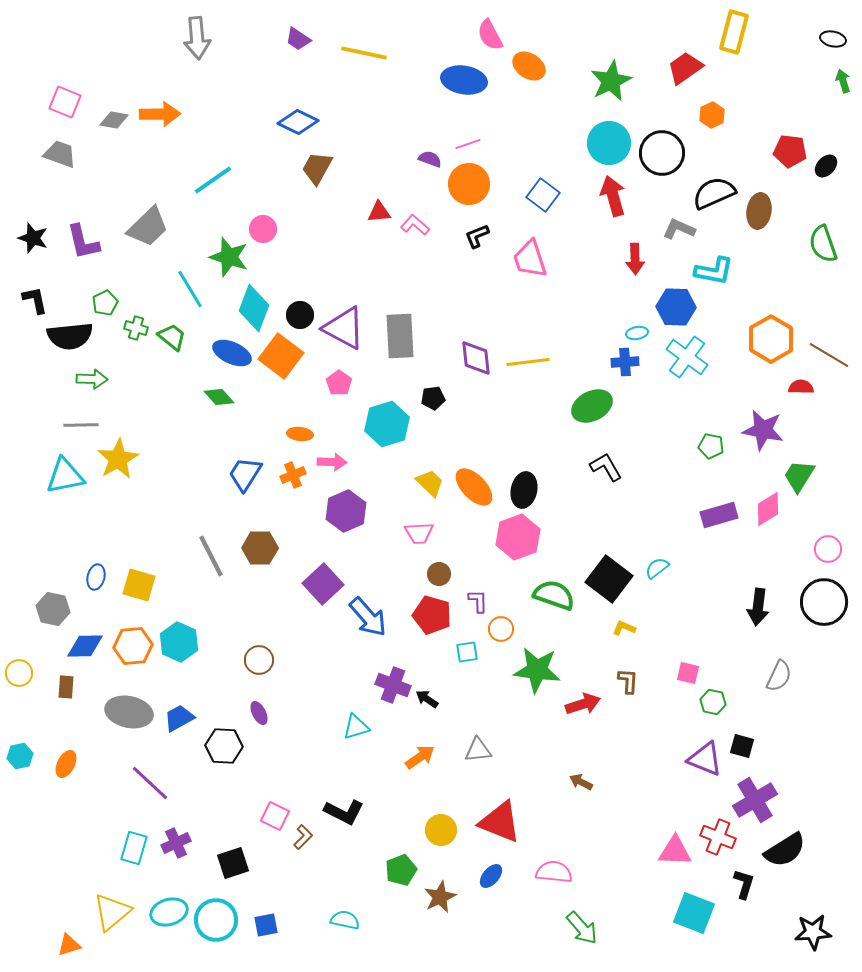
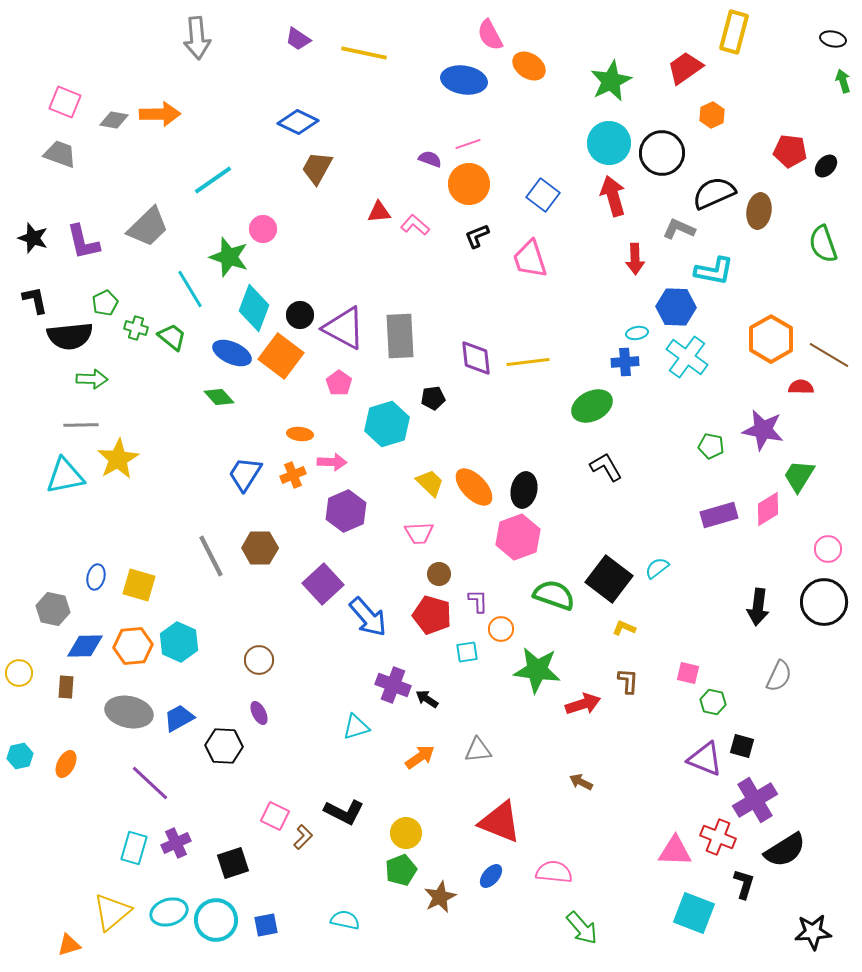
yellow circle at (441, 830): moved 35 px left, 3 px down
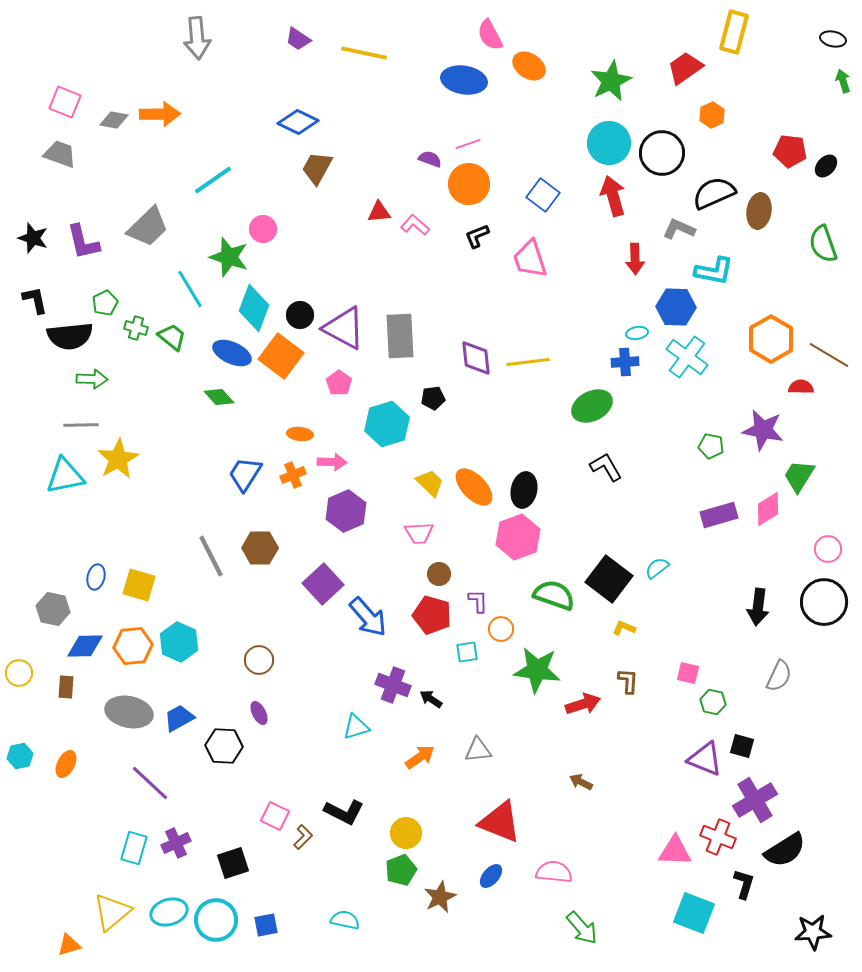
black arrow at (427, 699): moved 4 px right
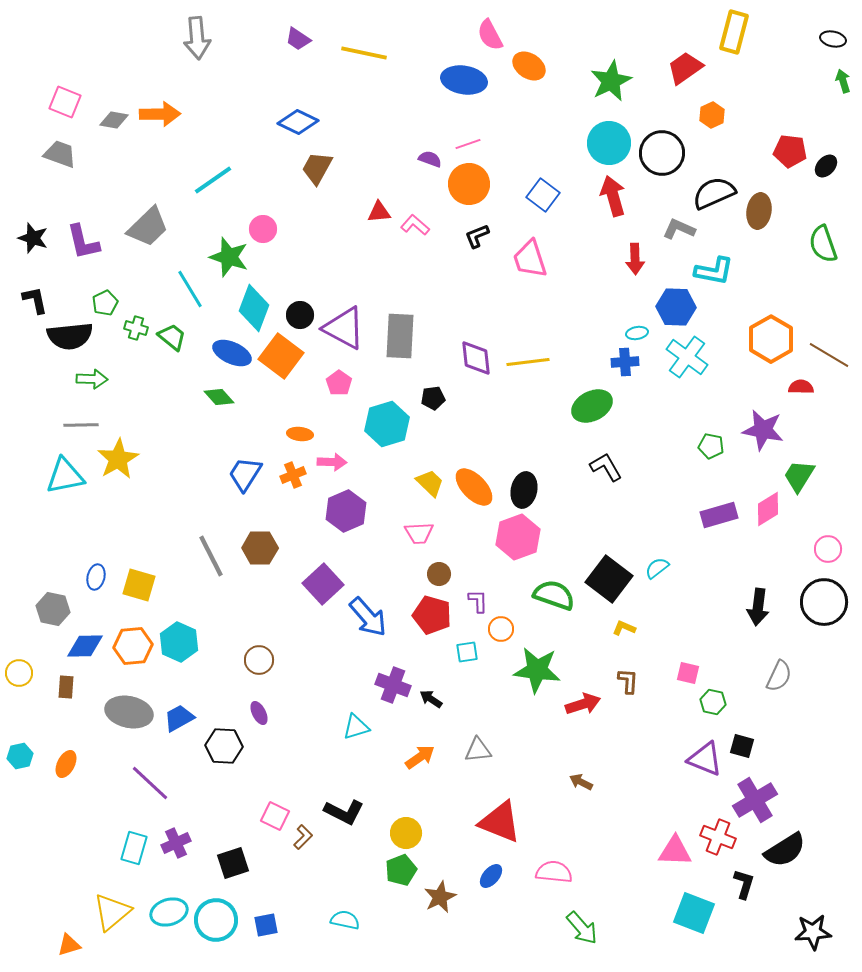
gray rectangle at (400, 336): rotated 6 degrees clockwise
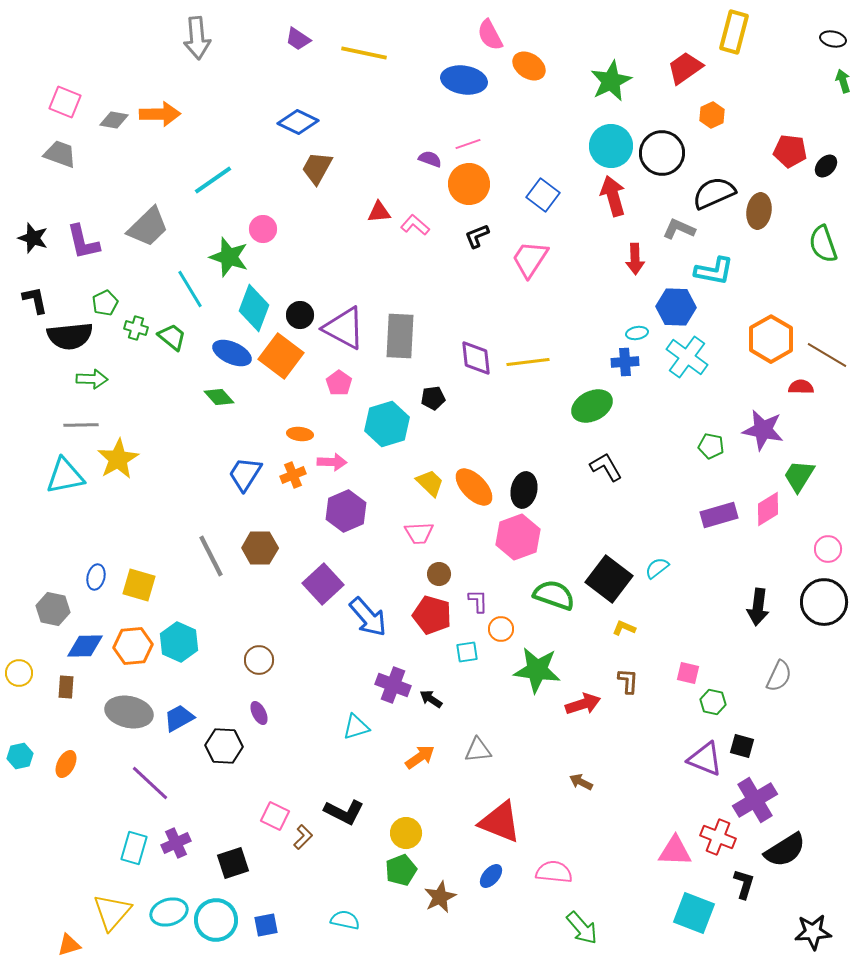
cyan circle at (609, 143): moved 2 px right, 3 px down
pink trapezoid at (530, 259): rotated 51 degrees clockwise
brown line at (829, 355): moved 2 px left
yellow triangle at (112, 912): rotated 9 degrees counterclockwise
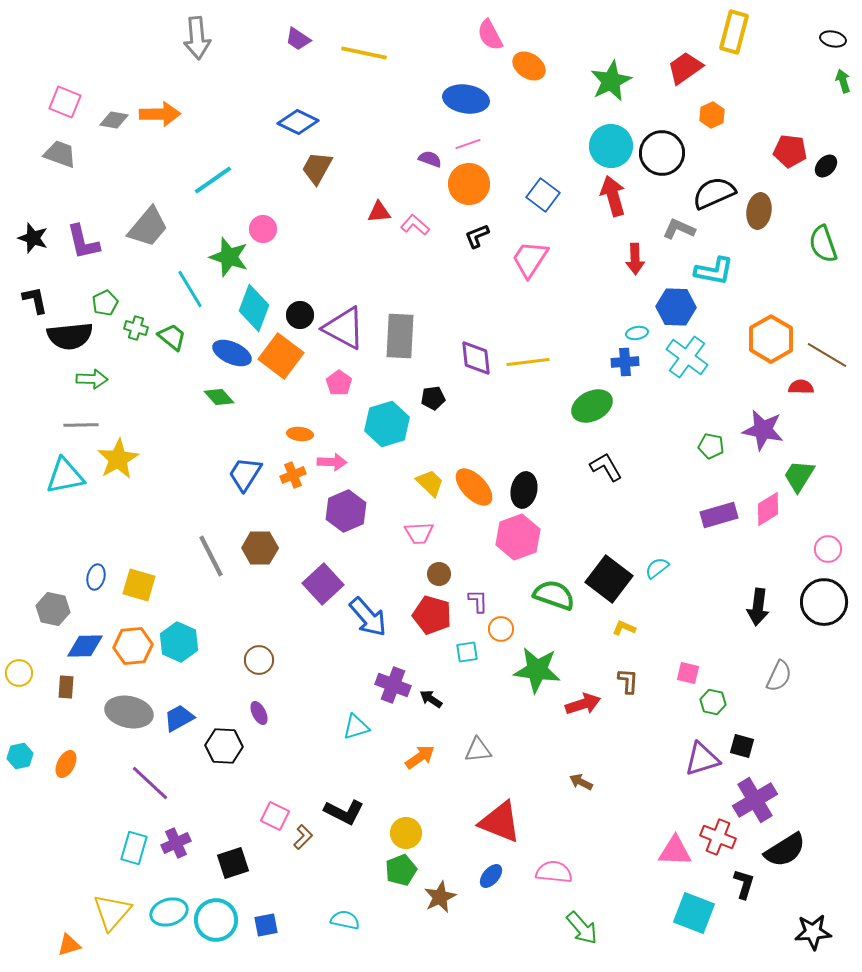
blue ellipse at (464, 80): moved 2 px right, 19 px down
gray trapezoid at (148, 227): rotated 6 degrees counterclockwise
purple triangle at (705, 759): moved 3 px left; rotated 39 degrees counterclockwise
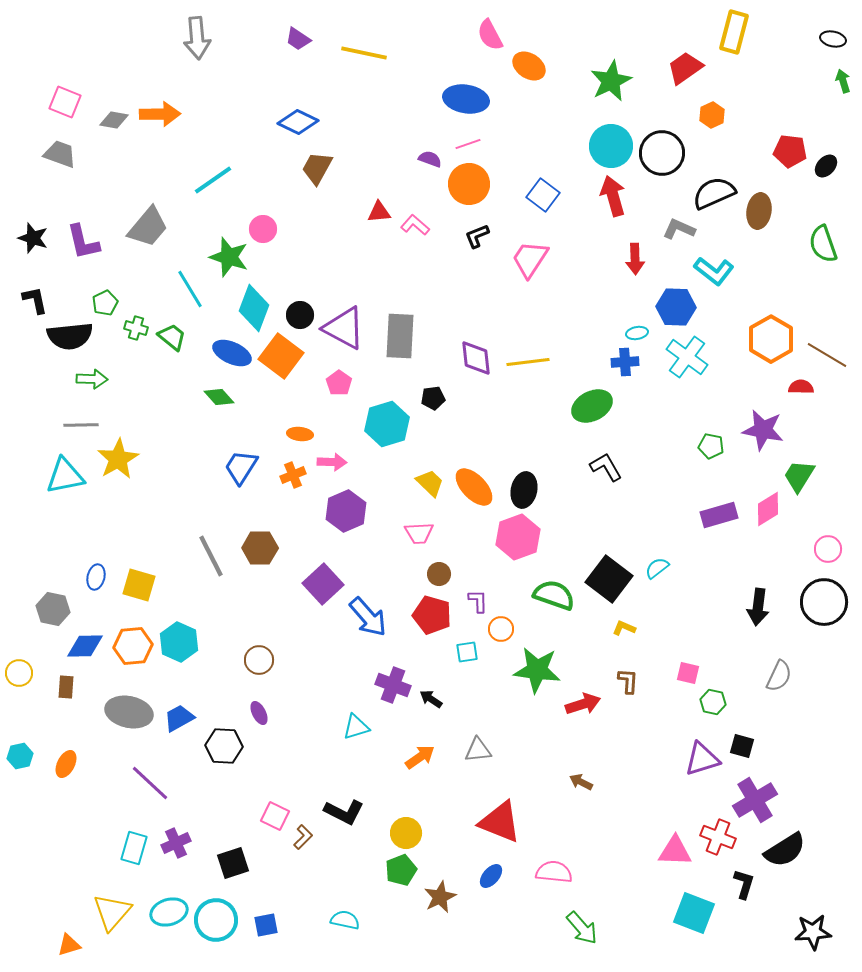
cyan L-shape at (714, 271): rotated 27 degrees clockwise
blue trapezoid at (245, 474): moved 4 px left, 7 px up
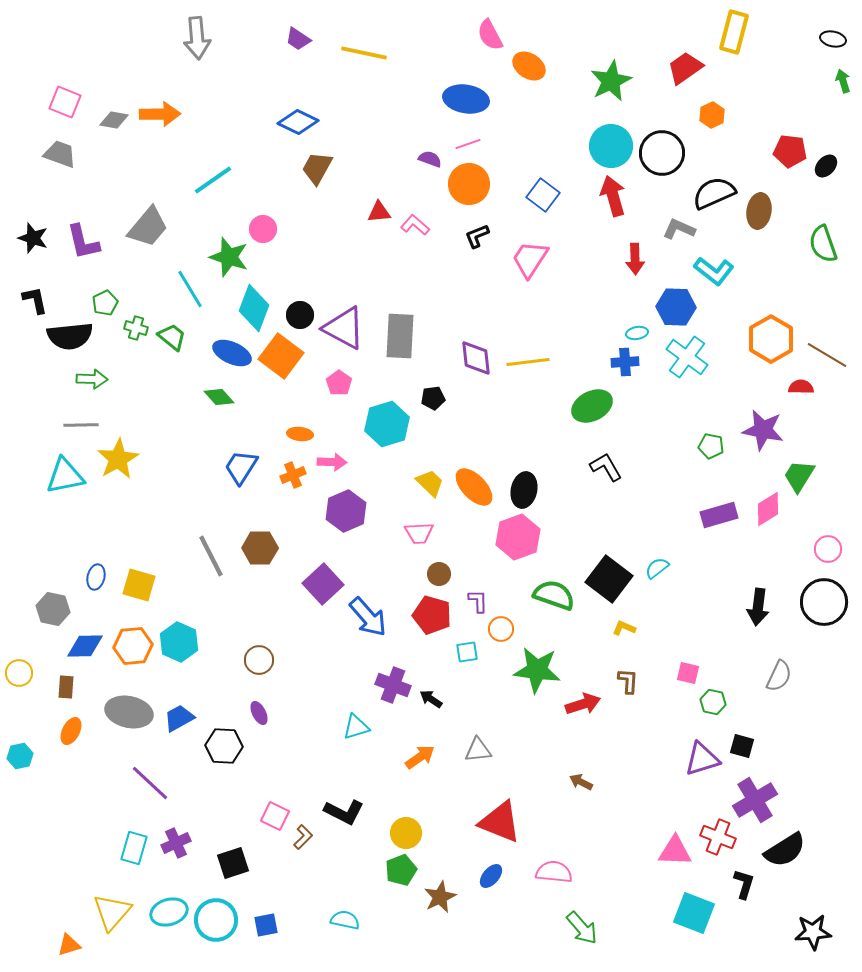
orange ellipse at (66, 764): moved 5 px right, 33 px up
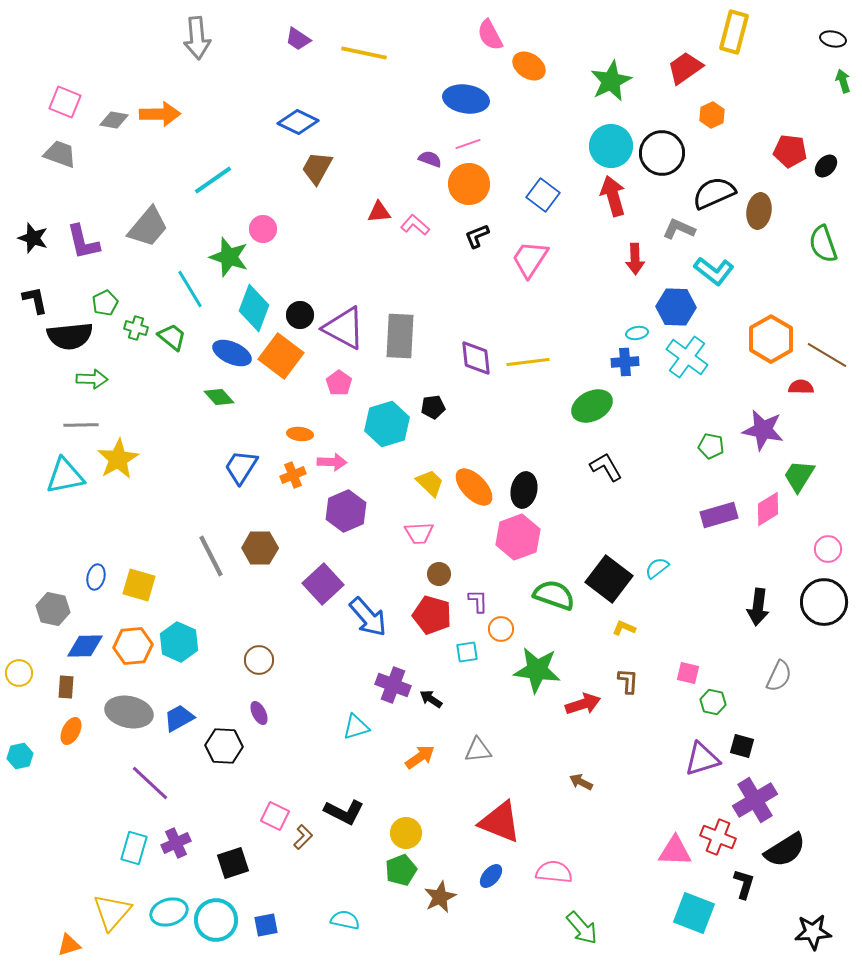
black pentagon at (433, 398): moved 9 px down
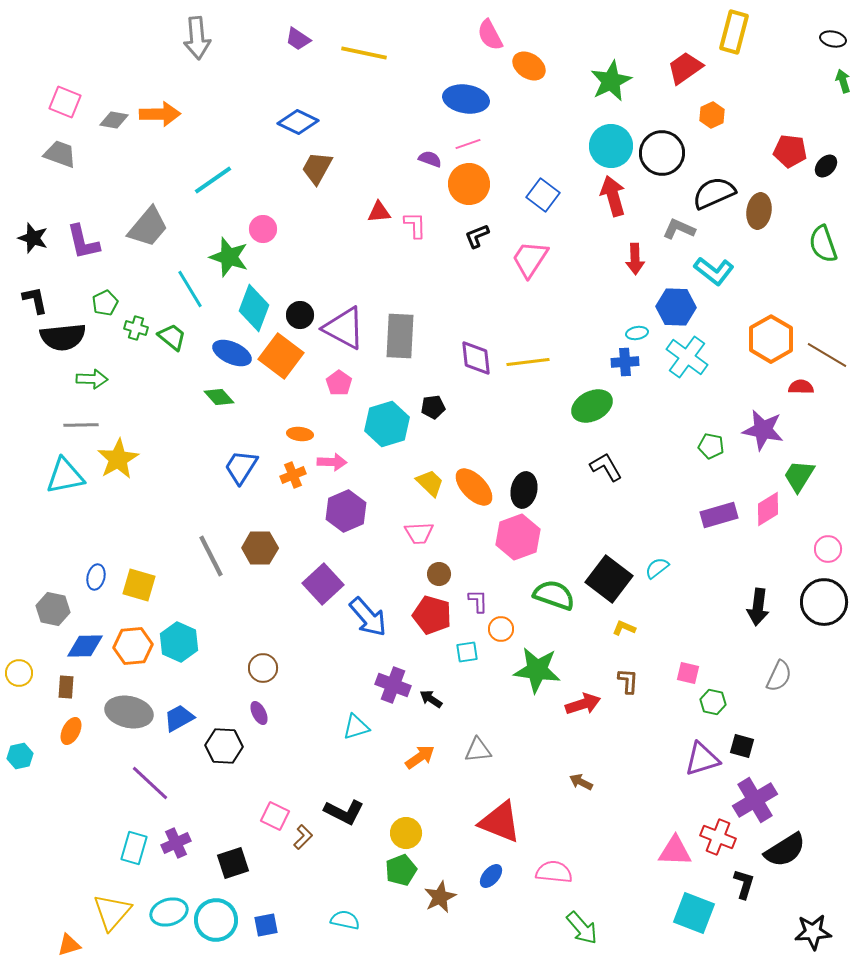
pink L-shape at (415, 225): rotated 48 degrees clockwise
black semicircle at (70, 336): moved 7 px left, 1 px down
brown circle at (259, 660): moved 4 px right, 8 px down
